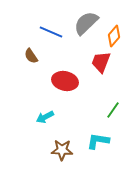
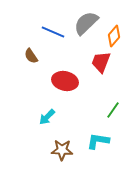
blue line: moved 2 px right
cyan arrow: moved 2 px right; rotated 18 degrees counterclockwise
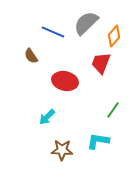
red trapezoid: moved 1 px down
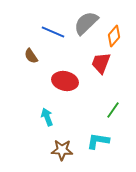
cyan arrow: rotated 114 degrees clockwise
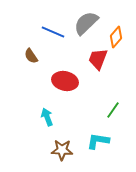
orange diamond: moved 2 px right, 1 px down
red trapezoid: moved 3 px left, 4 px up
